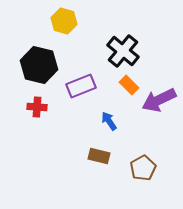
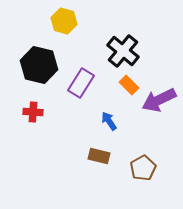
purple rectangle: moved 3 px up; rotated 36 degrees counterclockwise
red cross: moved 4 px left, 5 px down
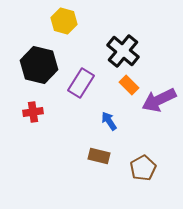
red cross: rotated 12 degrees counterclockwise
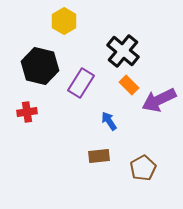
yellow hexagon: rotated 15 degrees clockwise
black hexagon: moved 1 px right, 1 px down
red cross: moved 6 px left
brown rectangle: rotated 20 degrees counterclockwise
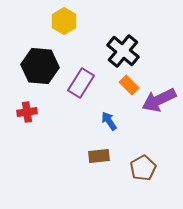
black hexagon: rotated 9 degrees counterclockwise
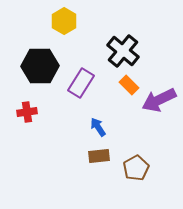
black hexagon: rotated 6 degrees counterclockwise
blue arrow: moved 11 px left, 6 px down
brown pentagon: moved 7 px left
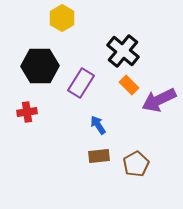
yellow hexagon: moved 2 px left, 3 px up
blue arrow: moved 2 px up
brown pentagon: moved 4 px up
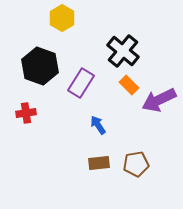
black hexagon: rotated 21 degrees clockwise
red cross: moved 1 px left, 1 px down
brown rectangle: moved 7 px down
brown pentagon: rotated 20 degrees clockwise
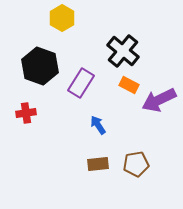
orange rectangle: rotated 18 degrees counterclockwise
brown rectangle: moved 1 px left, 1 px down
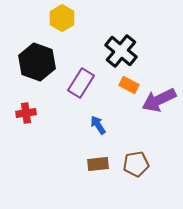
black cross: moved 2 px left
black hexagon: moved 3 px left, 4 px up
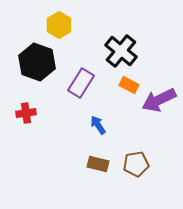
yellow hexagon: moved 3 px left, 7 px down
brown rectangle: rotated 20 degrees clockwise
